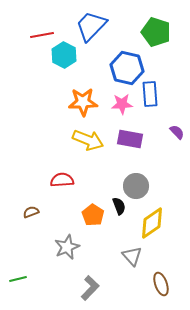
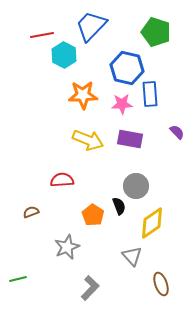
orange star: moved 7 px up
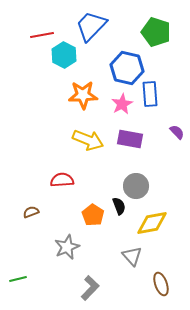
pink star: rotated 25 degrees counterclockwise
yellow diamond: rotated 24 degrees clockwise
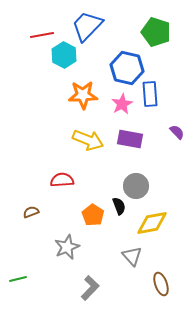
blue trapezoid: moved 4 px left
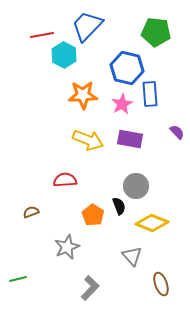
green pentagon: rotated 12 degrees counterclockwise
red semicircle: moved 3 px right
yellow diamond: rotated 32 degrees clockwise
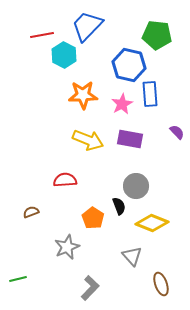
green pentagon: moved 1 px right, 3 px down
blue hexagon: moved 2 px right, 3 px up
orange pentagon: moved 3 px down
